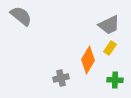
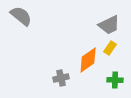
orange diamond: rotated 24 degrees clockwise
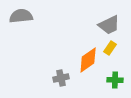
gray semicircle: rotated 45 degrees counterclockwise
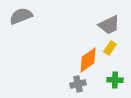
gray semicircle: rotated 15 degrees counterclockwise
gray cross: moved 17 px right, 6 px down
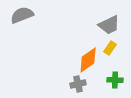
gray semicircle: moved 1 px right, 1 px up
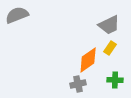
gray semicircle: moved 5 px left
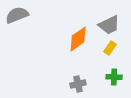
orange diamond: moved 10 px left, 21 px up
green cross: moved 1 px left, 3 px up
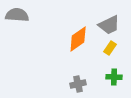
gray semicircle: rotated 25 degrees clockwise
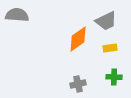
gray trapezoid: moved 3 px left, 4 px up
yellow rectangle: rotated 48 degrees clockwise
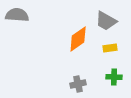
gray trapezoid: rotated 55 degrees clockwise
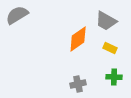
gray semicircle: rotated 35 degrees counterclockwise
yellow rectangle: rotated 32 degrees clockwise
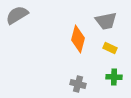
gray trapezoid: rotated 40 degrees counterclockwise
orange diamond: rotated 40 degrees counterclockwise
gray cross: rotated 28 degrees clockwise
